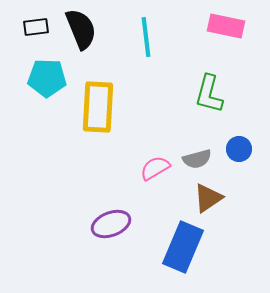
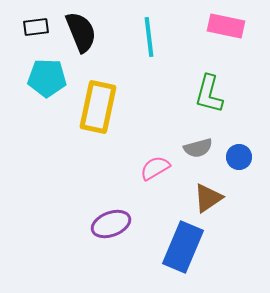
black semicircle: moved 3 px down
cyan line: moved 3 px right
yellow rectangle: rotated 9 degrees clockwise
blue circle: moved 8 px down
gray semicircle: moved 1 px right, 11 px up
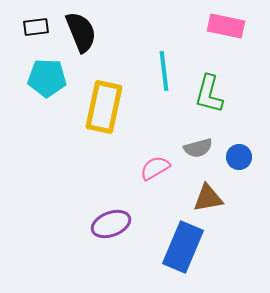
cyan line: moved 15 px right, 34 px down
yellow rectangle: moved 6 px right
brown triangle: rotated 24 degrees clockwise
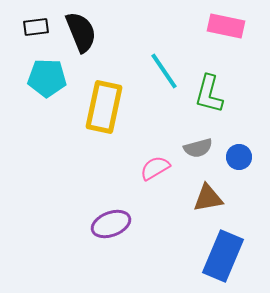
cyan line: rotated 27 degrees counterclockwise
blue rectangle: moved 40 px right, 9 px down
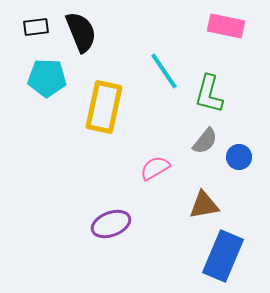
gray semicircle: moved 7 px right, 7 px up; rotated 36 degrees counterclockwise
brown triangle: moved 4 px left, 7 px down
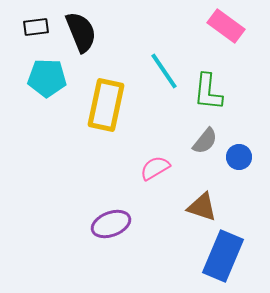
pink rectangle: rotated 24 degrees clockwise
green L-shape: moved 1 px left, 2 px up; rotated 9 degrees counterclockwise
yellow rectangle: moved 2 px right, 2 px up
brown triangle: moved 2 px left, 2 px down; rotated 28 degrees clockwise
